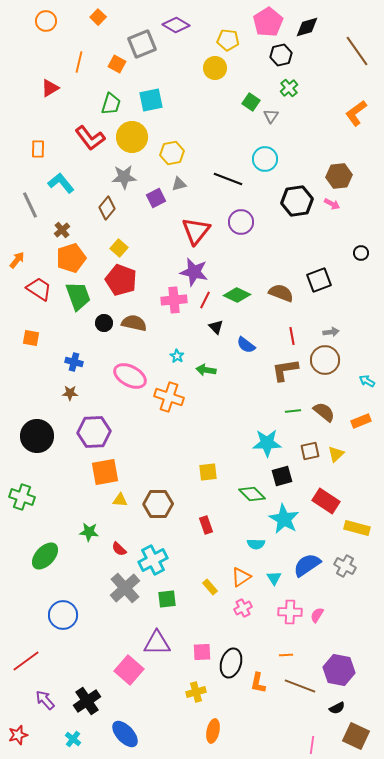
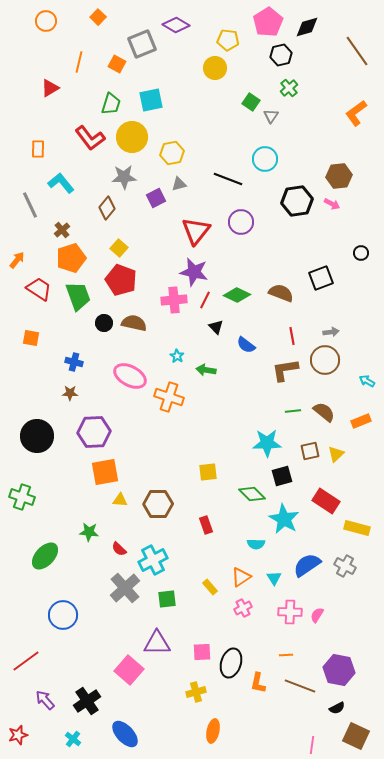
black square at (319, 280): moved 2 px right, 2 px up
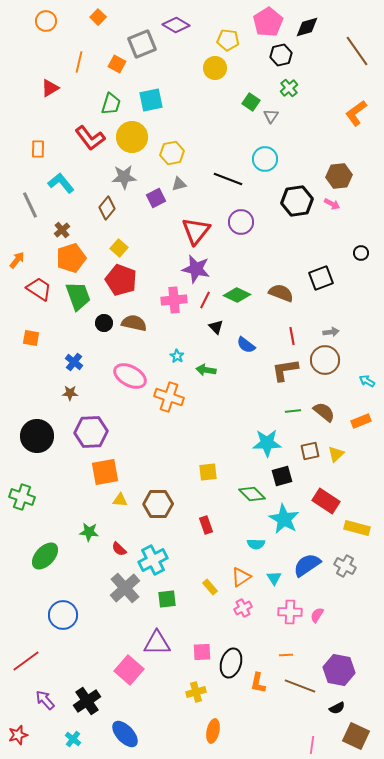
purple star at (194, 272): moved 2 px right, 3 px up
blue cross at (74, 362): rotated 24 degrees clockwise
purple hexagon at (94, 432): moved 3 px left
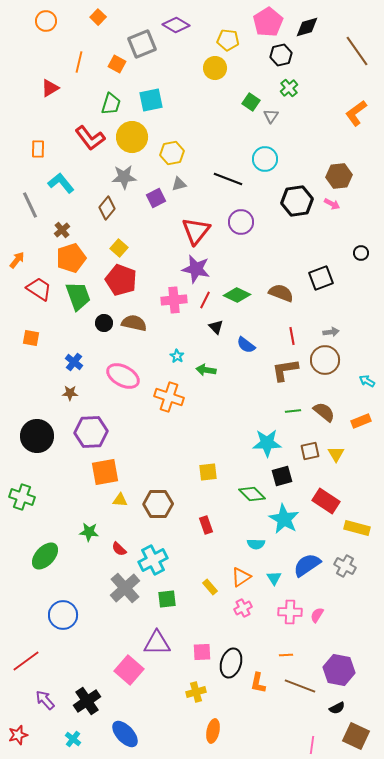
pink ellipse at (130, 376): moved 7 px left
yellow triangle at (336, 454): rotated 18 degrees counterclockwise
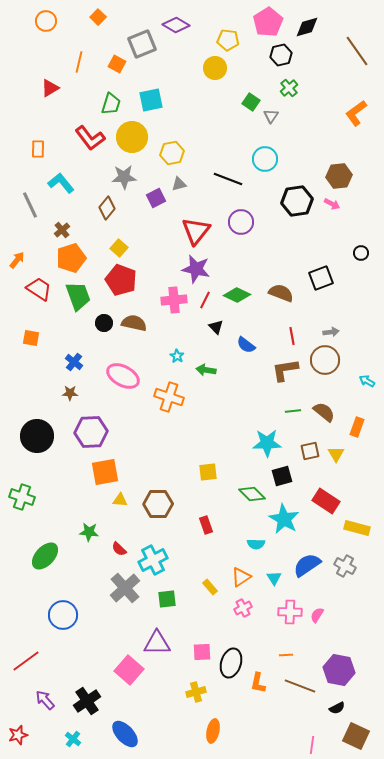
orange rectangle at (361, 421): moved 4 px left, 6 px down; rotated 48 degrees counterclockwise
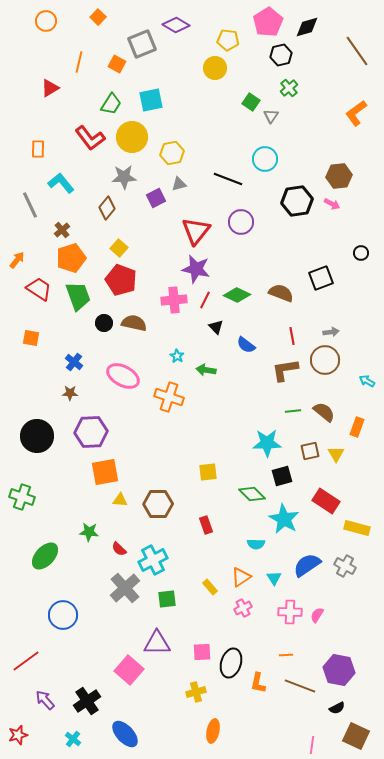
green trapezoid at (111, 104): rotated 15 degrees clockwise
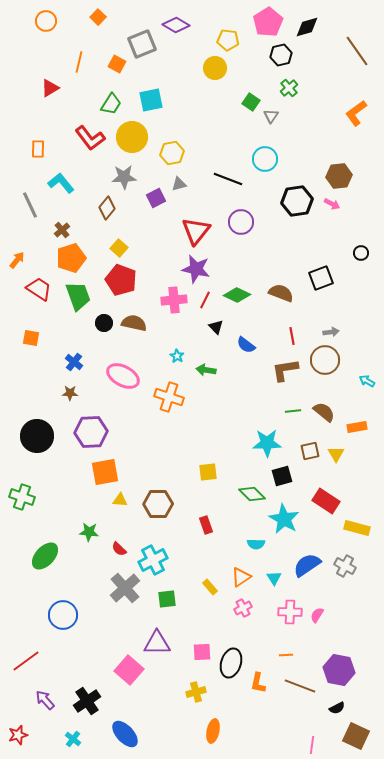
orange rectangle at (357, 427): rotated 60 degrees clockwise
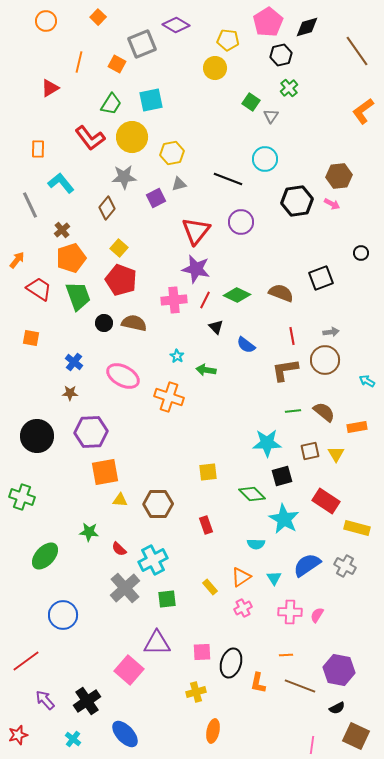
orange L-shape at (356, 113): moved 7 px right, 2 px up
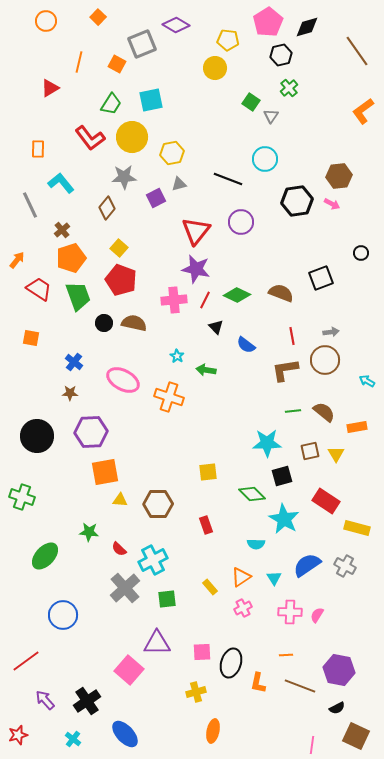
pink ellipse at (123, 376): moved 4 px down
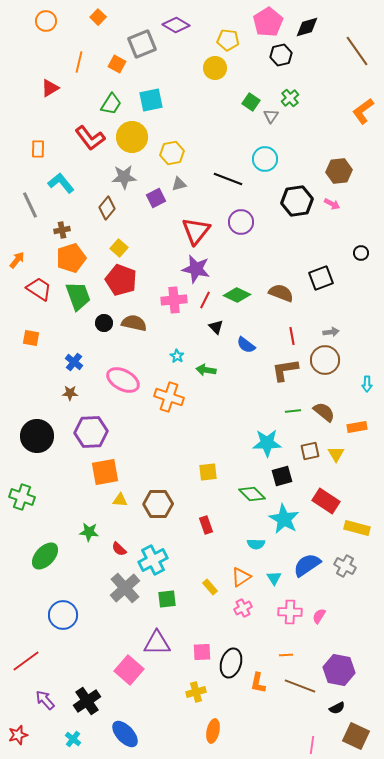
green cross at (289, 88): moved 1 px right, 10 px down
brown hexagon at (339, 176): moved 5 px up
brown cross at (62, 230): rotated 28 degrees clockwise
cyan arrow at (367, 381): moved 3 px down; rotated 119 degrees counterclockwise
pink semicircle at (317, 615): moved 2 px right, 1 px down
